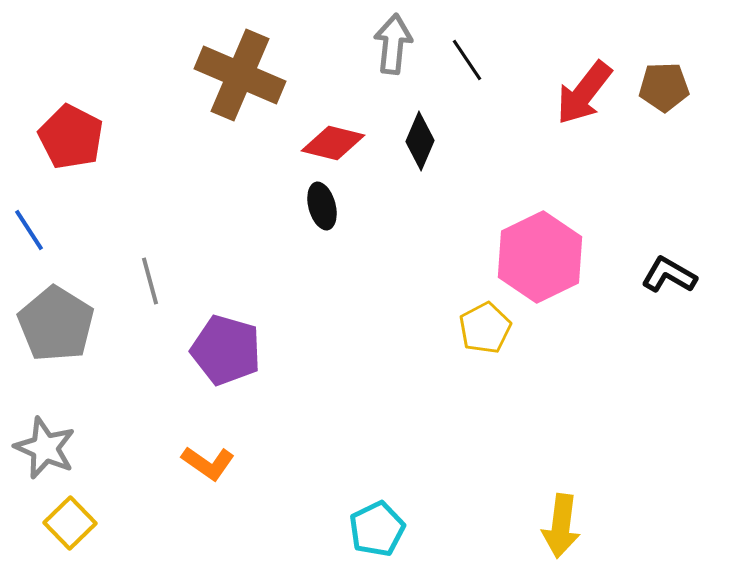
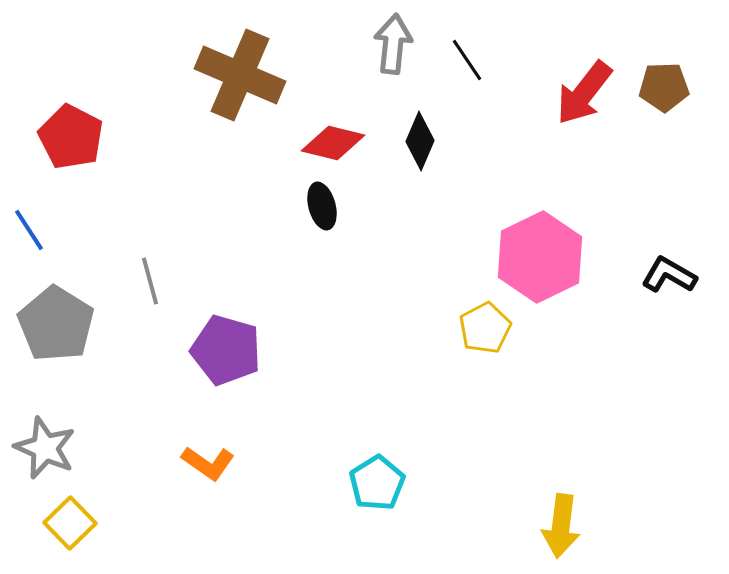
cyan pentagon: moved 46 px up; rotated 6 degrees counterclockwise
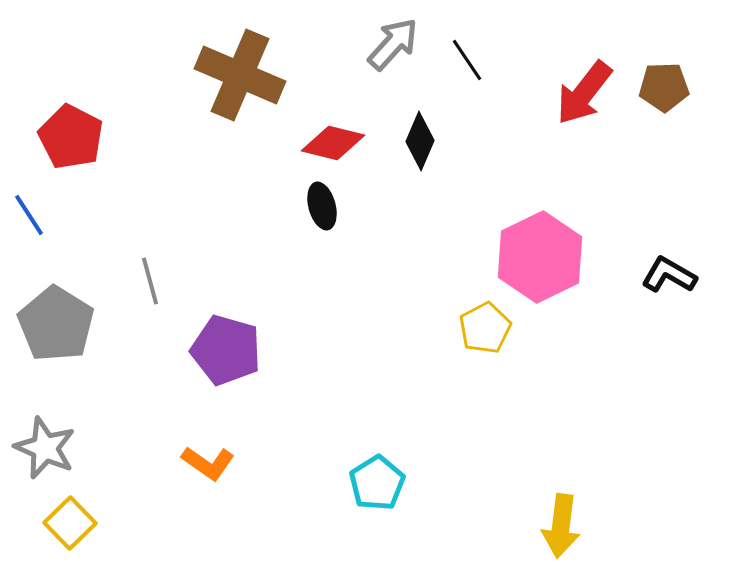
gray arrow: rotated 36 degrees clockwise
blue line: moved 15 px up
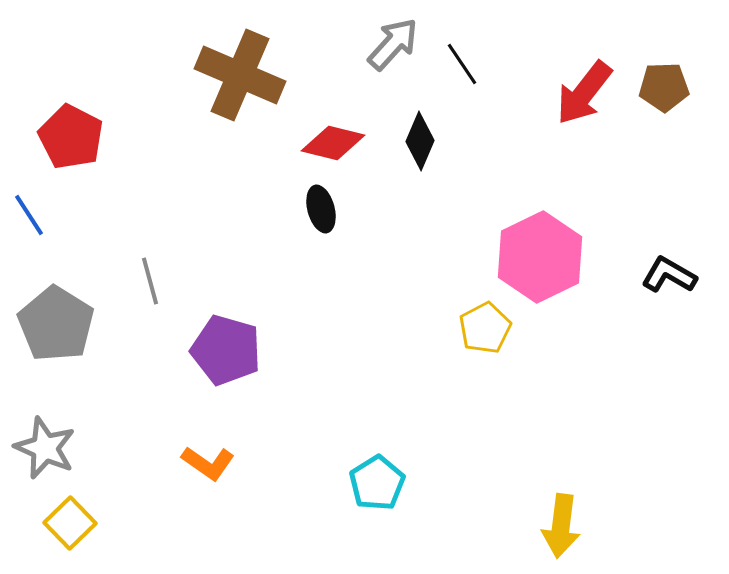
black line: moved 5 px left, 4 px down
black ellipse: moved 1 px left, 3 px down
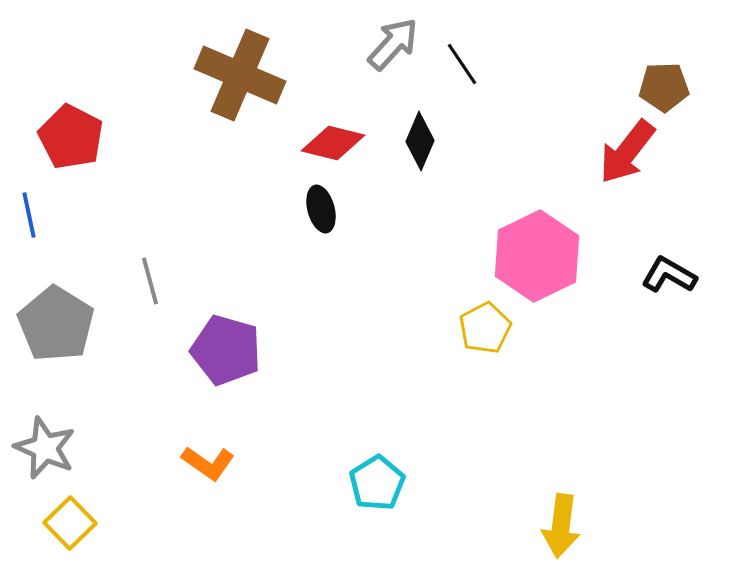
red arrow: moved 43 px right, 59 px down
blue line: rotated 21 degrees clockwise
pink hexagon: moved 3 px left, 1 px up
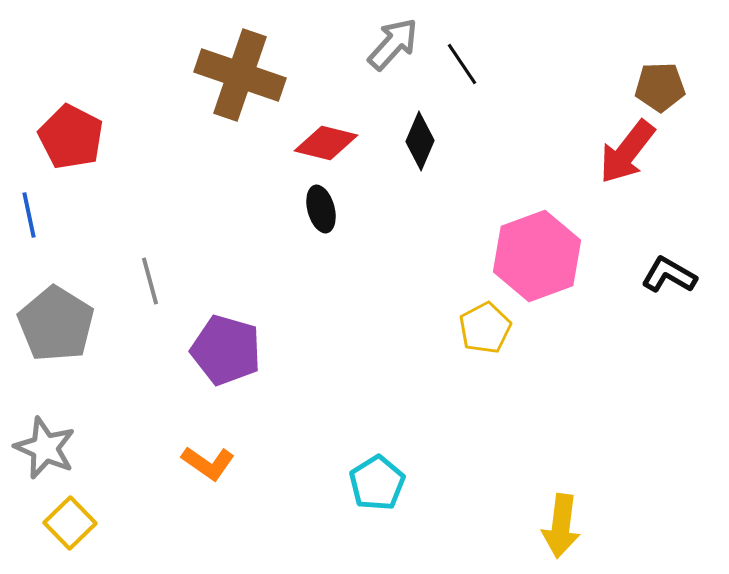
brown cross: rotated 4 degrees counterclockwise
brown pentagon: moved 4 px left
red diamond: moved 7 px left
pink hexagon: rotated 6 degrees clockwise
